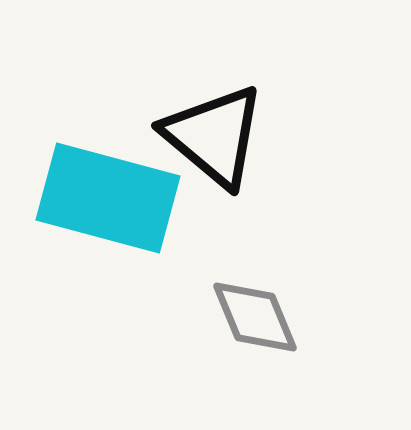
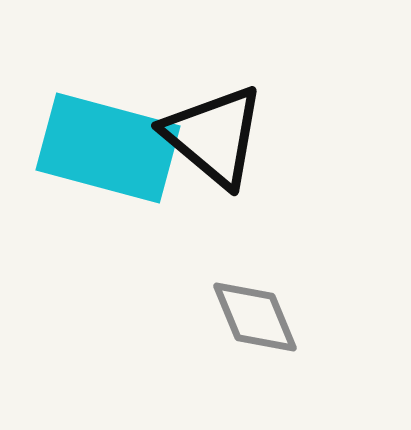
cyan rectangle: moved 50 px up
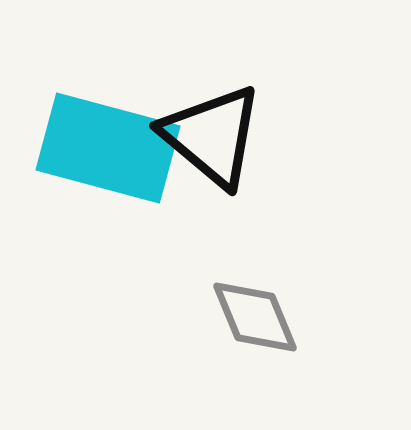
black triangle: moved 2 px left
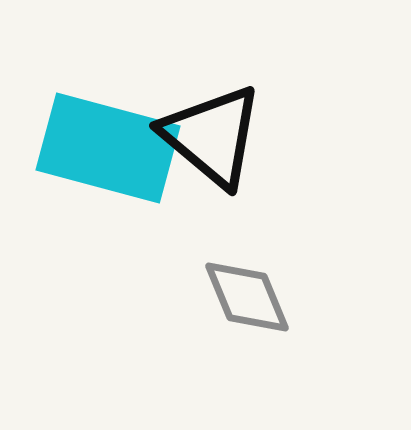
gray diamond: moved 8 px left, 20 px up
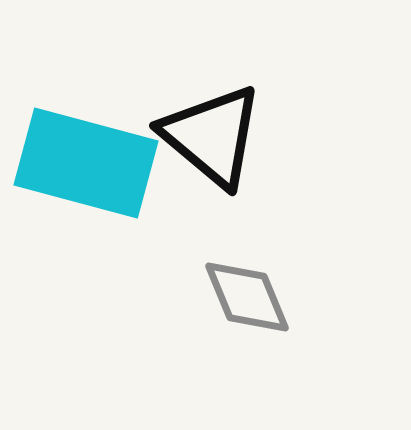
cyan rectangle: moved 22 px left, 15 px down
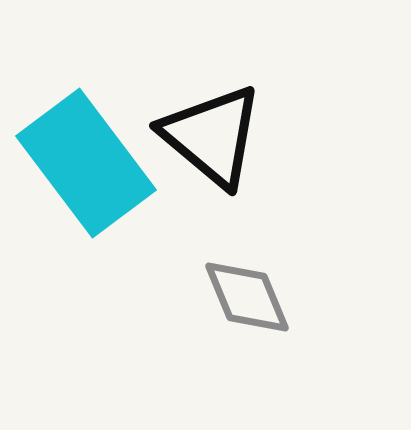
cyan rectangle: rotated 38 degrees clockwise
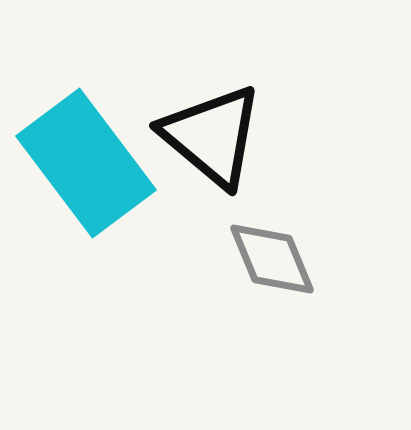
gray diamond: moved 25 px right, 38 px up
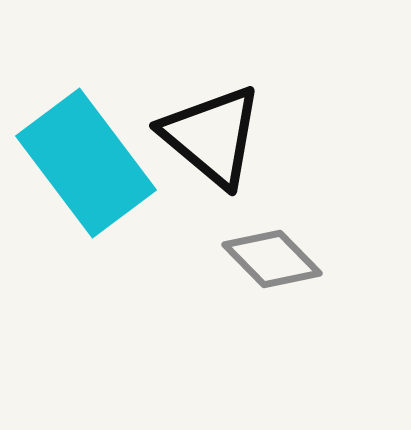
gray diamond: rotated 22 degrees counterclockwise
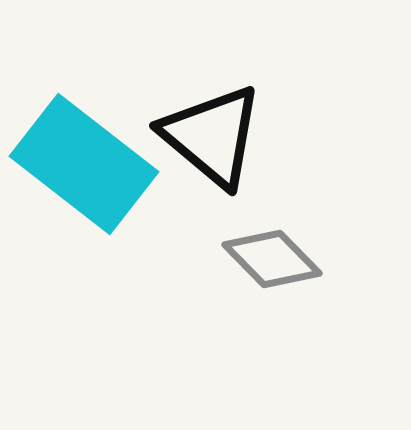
cyan rectangle: moved 2 px left, 1 px down; rotated 15 degrees counterclockwise
